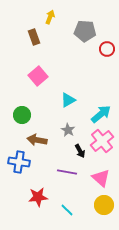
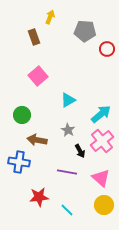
red star: moved 1 px right
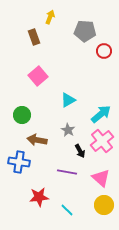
red circle: moved 3 px left, 2 px down
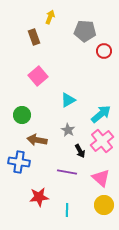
cyan line: rotated 48 degrees clockwise
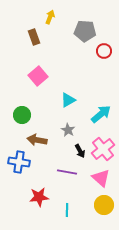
pink cross: moved 1 px right, 8 px down
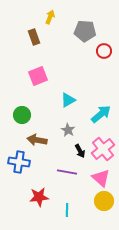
pink square: rotated 18 degrees clockwise
yellow circle: moved 4 px up
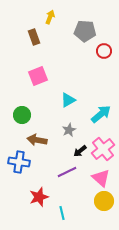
gray star: moved 1 px right; rotated 16 degrees clockwise
black arrow: rotated 80 degrees clockwise
purple line: rotated 36 degrees counterclockwise
red star: rotated 12 degrees counterclockwise
cyan line: moved 5 px left, 3 px down; rotated 16 degrees counterclockwise
